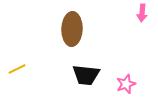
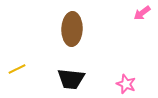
pink arrow: rotated 48 degrees clockwise
black trapezoid: moved 15 px left, 4 px down
pink star: rotated 30 degrees counterclockwise
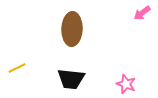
yellow line: moved 1 px up
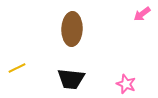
pink arrow: moved 1 px down
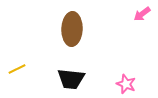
yellow line: moved 1 px down
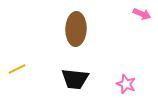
pink arrow: rotated 120 degrees counterclockwise
brown ellipse: moved 4 px right
black trapezoid: moved 4 px right
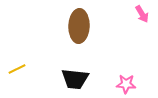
pink arrow: rotated 36 degrees clockwise
brown ellipse: moved 3 px right, 3 px up
pink star: rotated 18 degrees counterclockwise
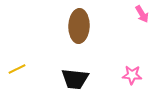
pink star: moved 6 px right, 9 px up
